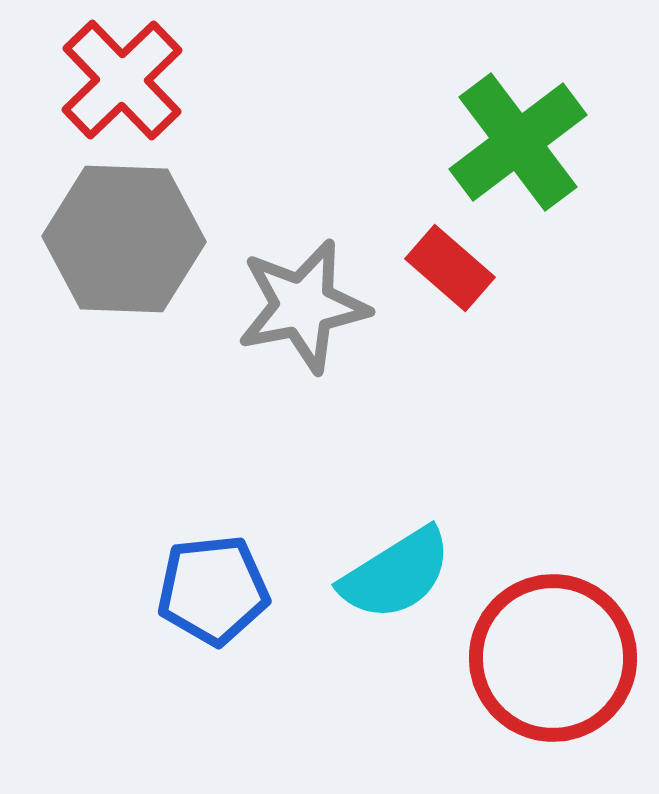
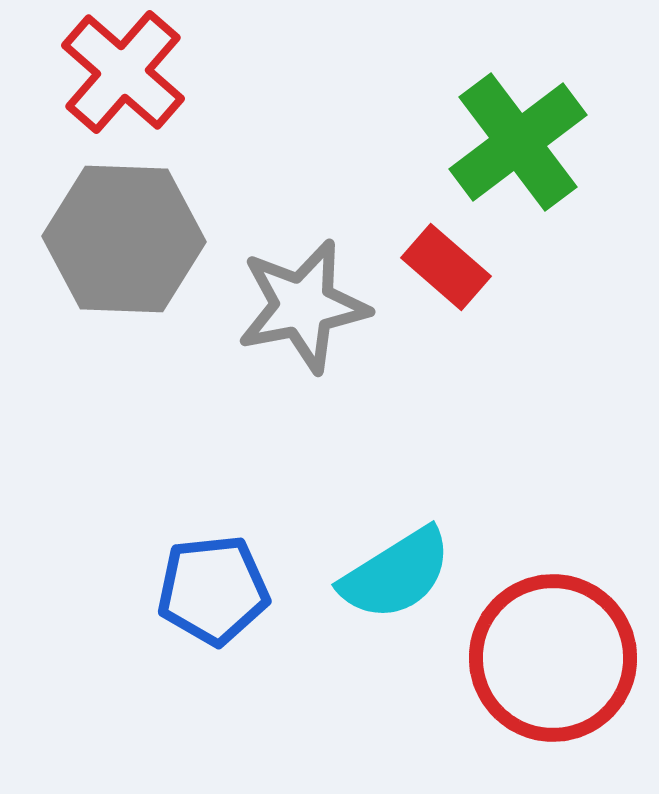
red cross: moved 1 px right, 8 px up; rotated 5 degrees counterclockwise
red rectangle: moved 4 px left, 1 px up
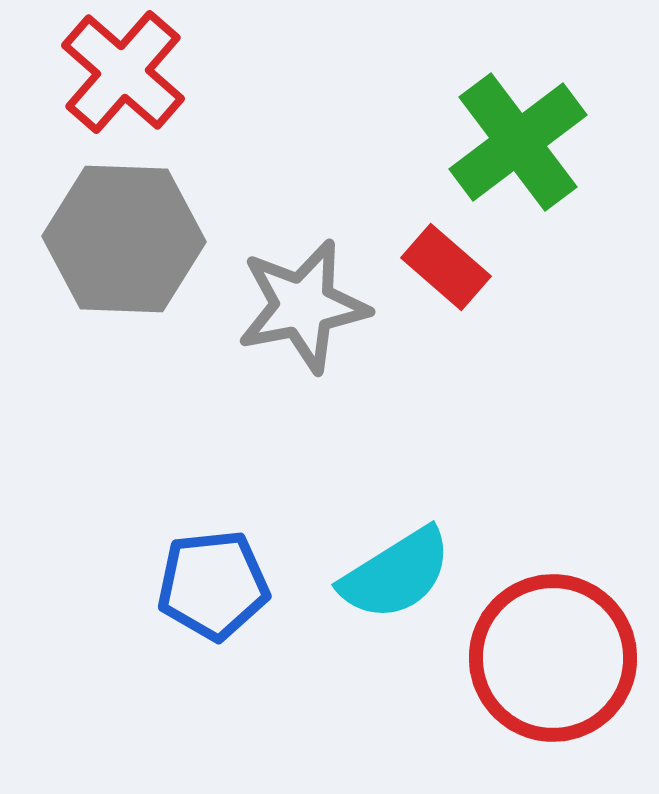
blue pentagon: moved 5 px up
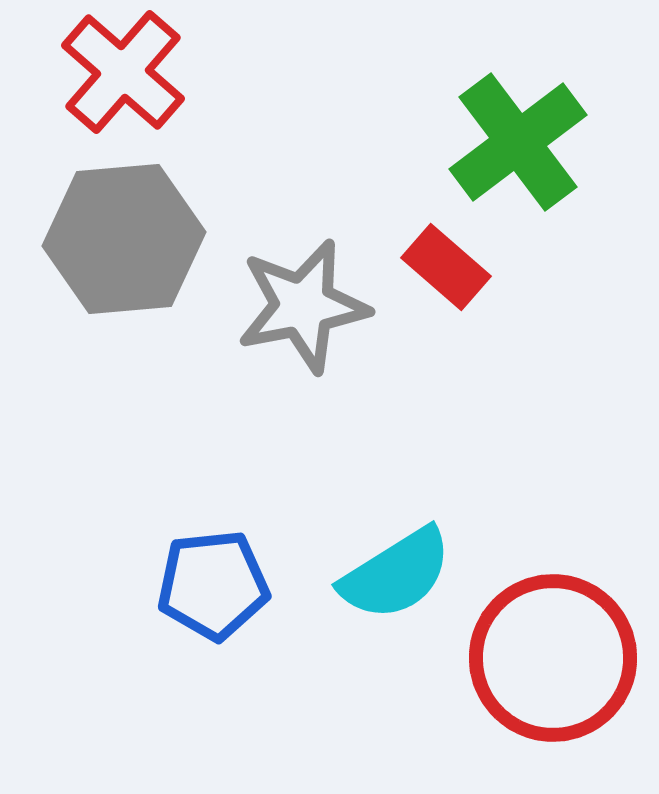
gray hexagon: rotated 7 degrees counterclockwise
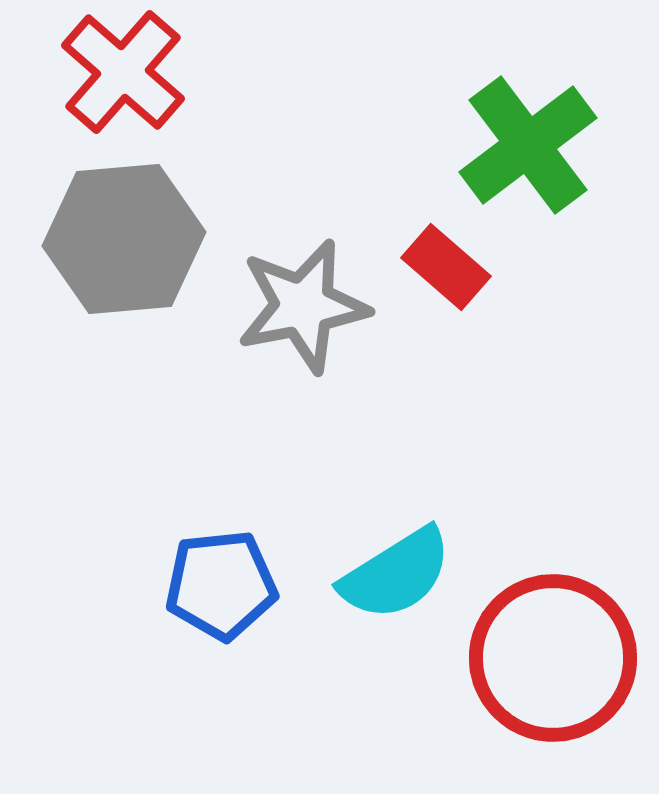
green cross: moved 10 px right, 3 px down
blue pentagon: moved 8 px right
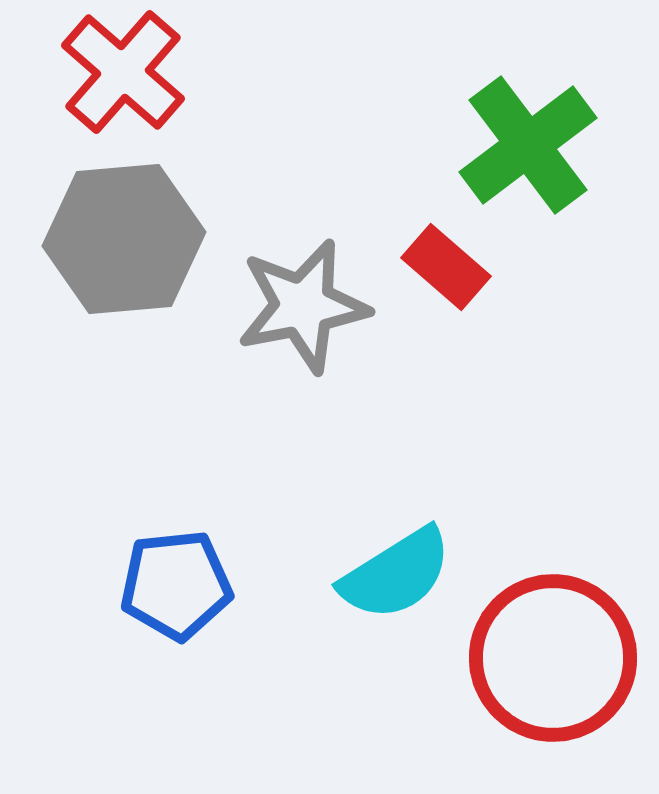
blue pentagon: moved 45 px left
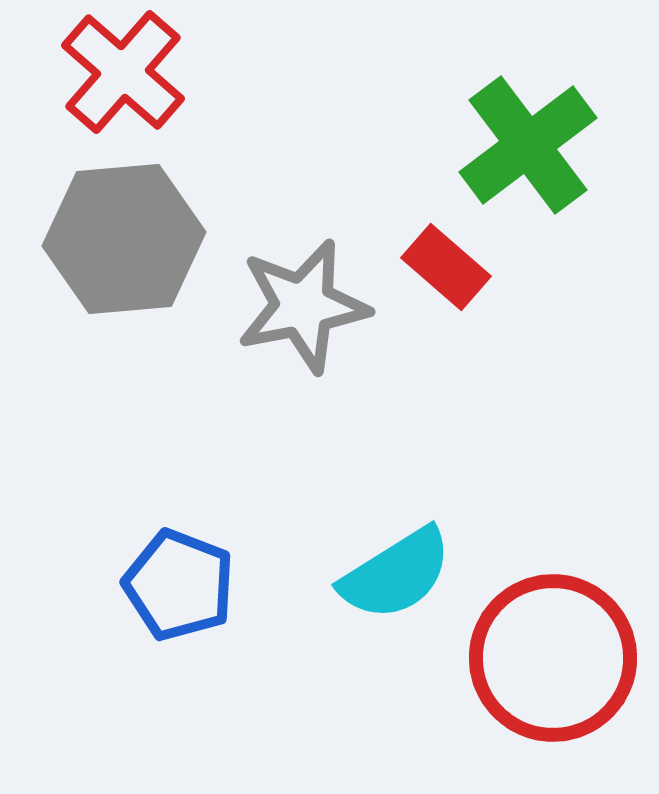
blue pentagon: moved 3 px right; rotated 27 degrees clockwise
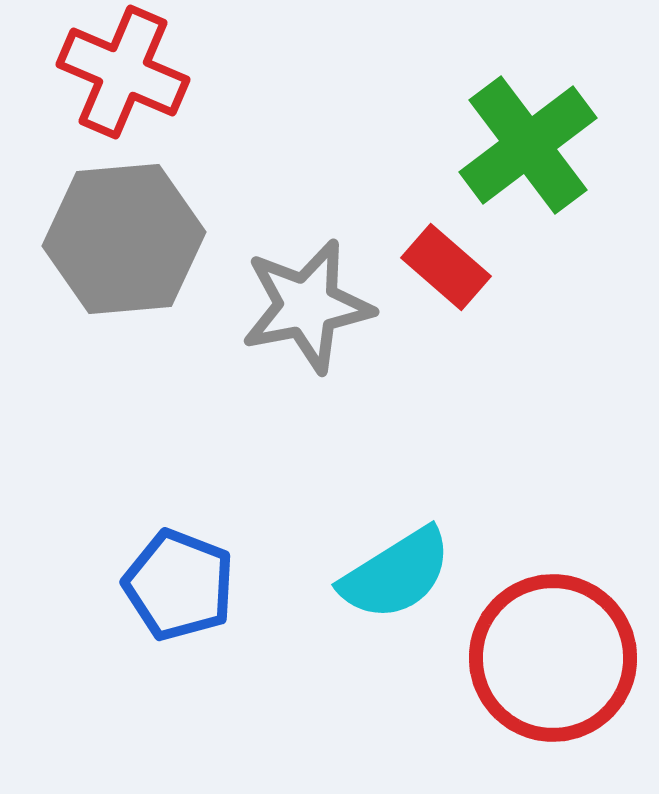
red cross: rotated 18 degrees counterclockwise
gray star: moved 4 px right
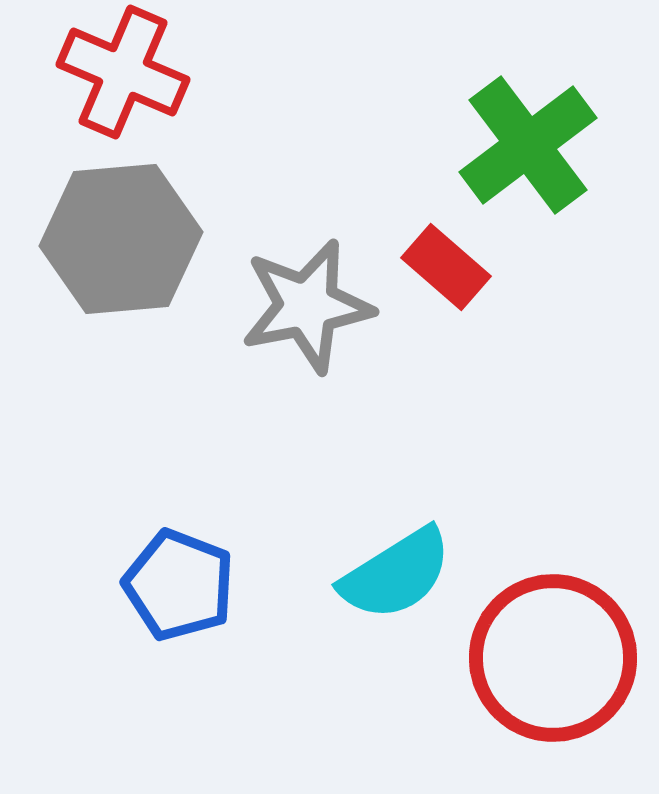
gray hexagon: moved 3 px left
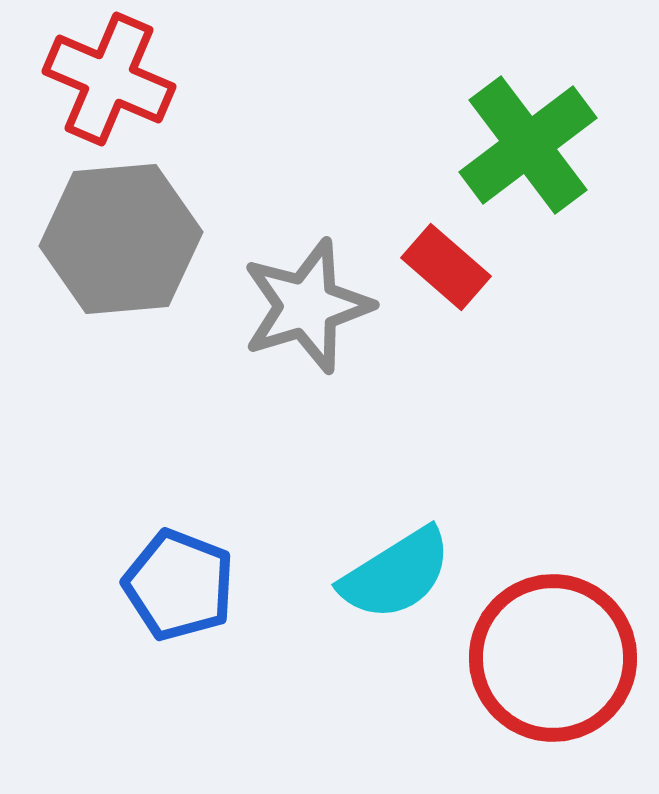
red cross: moved 14 px left, 7 px down
gray star: rotated 6 degrees counterclockwise
